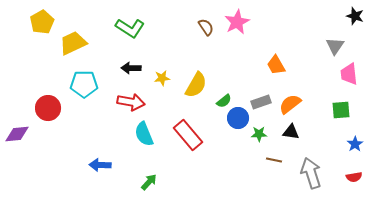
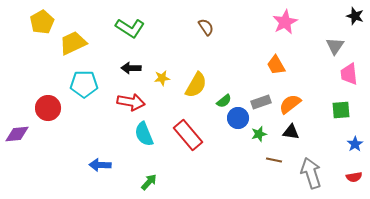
pink star: moved 48 px right
green star: rotated 14 degrees counterclockwise
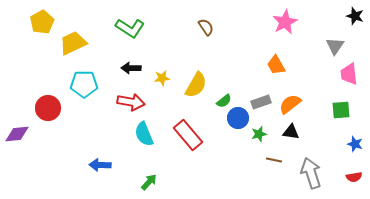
blue star: rotated 21 degrees counterclockwise
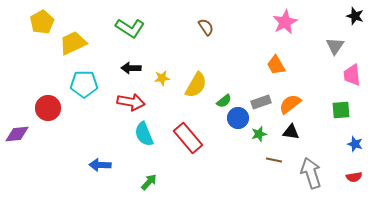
pink trapezoid: moved 3 px right, 1 px down
red rectangle: moved 3 px down
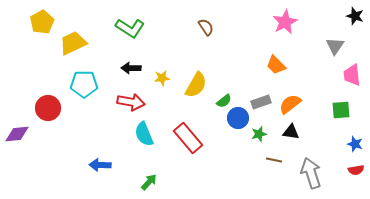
orange trapezoid: rotated 15 degrees counterclockwise
red semicircle: moved 2 px right, 7 px up
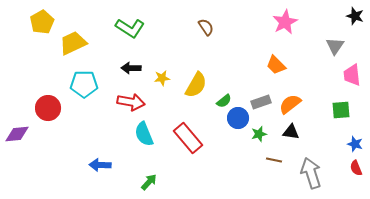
red semicircle: moved 2 px up; rotated 77 degrees clockwise
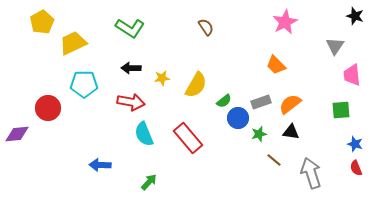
brown line: rotated 28 degrees clockwise
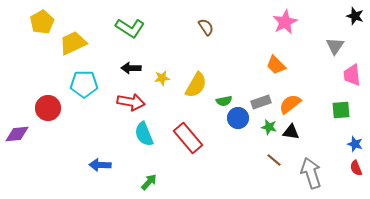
green semicircle: rotated 28 degrees clockwise
green star: moved 10 px right, 7 px up; rotated 28 degrees clockwise
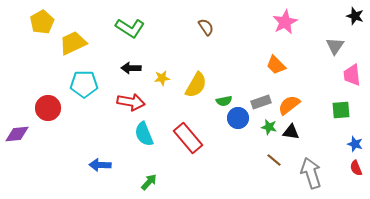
orange semicircle: moved 1 px left, 1 px down
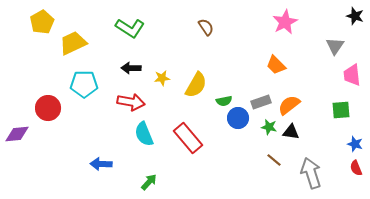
blue arrow: moved 1 px right, 1 px up
